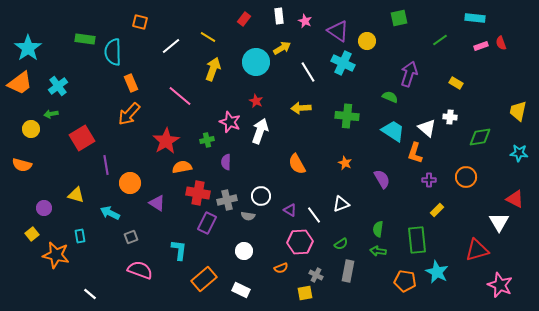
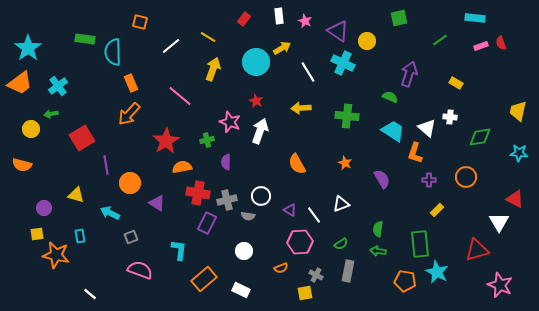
yellow square at (32, 234): moved 5 px right; rotated 32 degrees clockwise
green rectangle at (417, 240): moved 3 px right, 4 px down
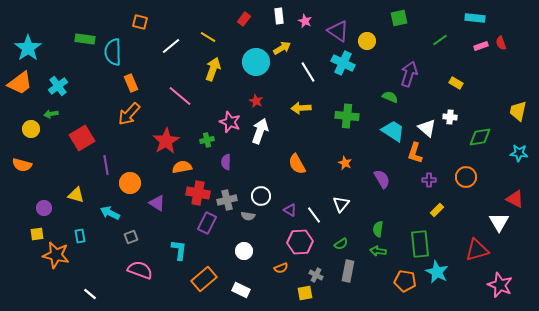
white triangle at (341, 204): rotated 30 degrees counterclockwise
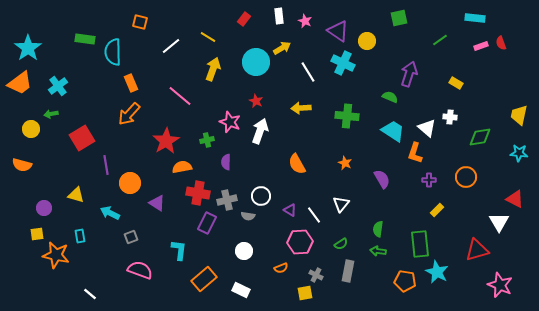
yellow trapezoid at (518, 111): moved 1 px right, 4 px down
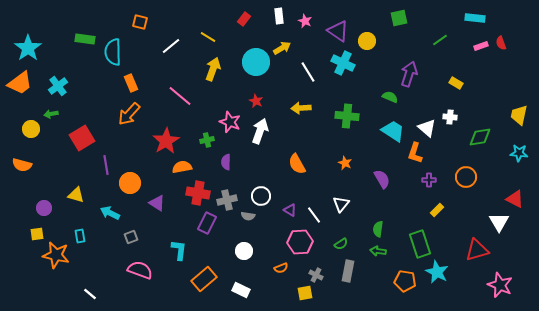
green rectangle at (420, 244): rotated 12 degrees counterclockwise
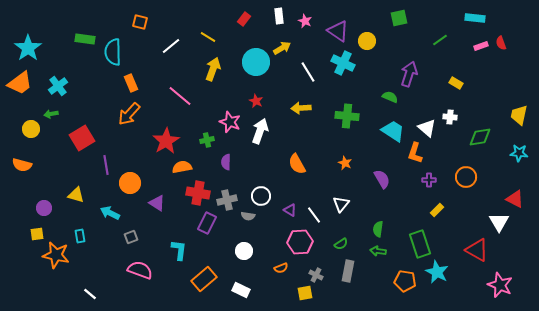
red triangle at (477, 250): rotated 45 degrees clockwise
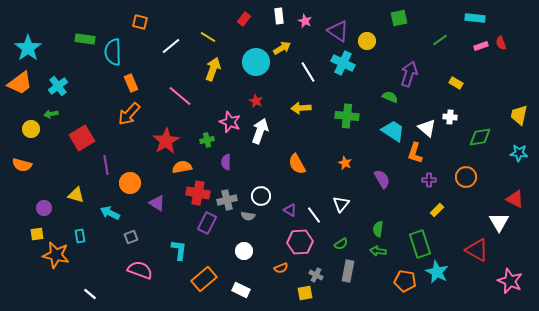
pink star at (500, 285): moved 10 px right, 4 px up
